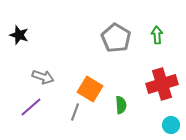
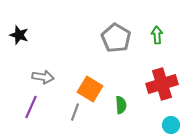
gray arrow: rotated 10 degrees counterclockwise
purple line: rotated 25 degrees counterclockwise
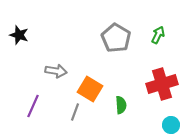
green arrow: moved 1 px right; rotated 30 degrees clockwise
gray arrow: moved 13 px right, 6 px up
purple line: moved 2 px right, 1 px up
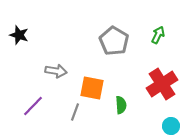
gray pentagon: moved 2 px left, 3 px down
red cross: rotated 16 degrees counterclockwise
orange square: moved 2 px right, 1 px up; rotated 20 degrees counterclockwise
purple line: rotated 20 degrees clockwise
cyan circle: moved 1 px down
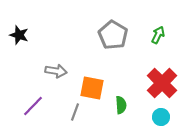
gray pentagon: moved 1 px left, 6 px up
red cross: moved 1 px up; rotated 12 degrees counterclockwise
cyan circle: moved 10 px left, 9 px up
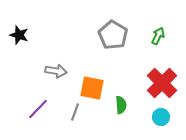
green arrow: moved 1 px down
purple line: moved 5 px right, 3 px down
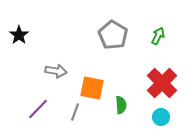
black star: rotated 18 degrees clockwise
